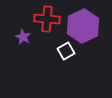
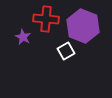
red cross: moved 1 px left
purple hexagon: rotated 12 degrees counterclockwise
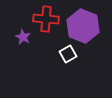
white square: moved 2 px right, 3 px down
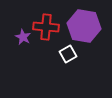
red cross: moved 8 px down
purple hexagon: moved 1 px right; rotated 12 degrees counterclockwise
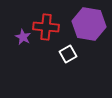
purple hexagon: moved 5 px right, 2 px up
